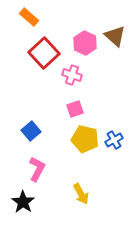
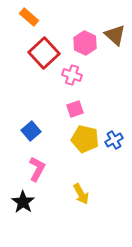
brown triangle: moved 1 px up
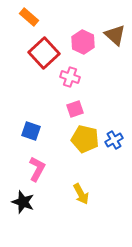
pink hexagon: moved 2 px left, 1 px up
pink cross: moved 2 px left, 2 px down
blue square: rotated 30 degrees counterclockwise
black star: rotated 15 degrees counterclockwise
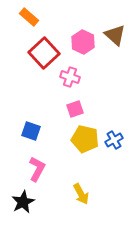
black star: rotated 25 degrees clockwise
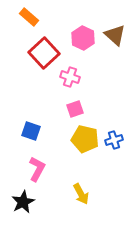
pink hexagon: moved 4 px up
blue cross: rotated 12 degrees clockwise
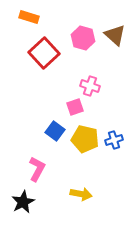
orange rectangle: rotated 24 degrees counterclockwise
pink hexagon: rotated 10 degrees counterclockwise
pink cross: moved 20 px right, 9 px down
pink square: moved 2 px up
blue square: moved 24 px right; rotated 18 degrees clockwise
yellow arrow: rotated 50 degrees counterclockwise
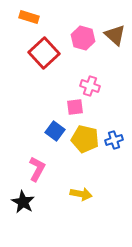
pink square: rotated 12 degrees clockwise
black star: rotated 15 degrees counterclockwise
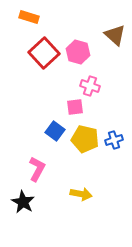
pink hexagon: moved 5 px left, 14 px down
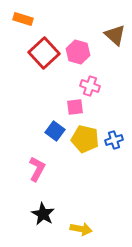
orange rectangle: moved 6 px left, 2 px down
yellow arrow: moved 35 px down
black star: moved 20 px right, 12 px down
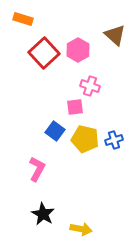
pink hexagon: moved 2 px up; rotated 15 degrees clockwise
